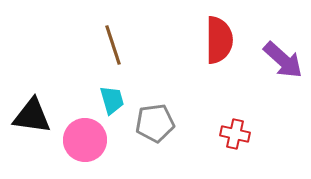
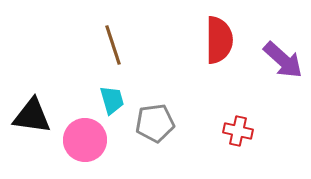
red cross: moved 3 px right, 3 px up
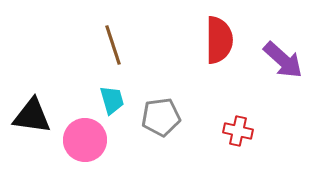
gray pentagon: moved 6 px right, 6 px up
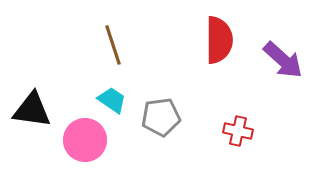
cyan trapezoid: rotated 40 degrees counterclockwise
black triangle: moved 6 px up
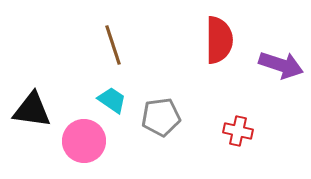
purple arrow: moved 2 px left, 5 px down; rotated 24 degrees counterclockwise
pink circle: moved 1 px left, 1 px down
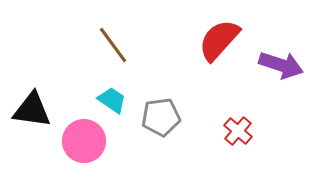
red semicircle: rotated 138 degrees counterclockwise
brown line: rotated 18 degrees counterclockwise
red cross: rotated 28 degrees clockwise
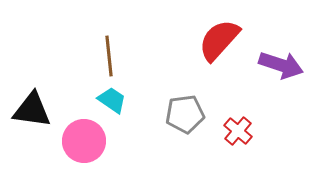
brown line: moved 4 px left, 11 px down; rotated 30 degrees clockwise
gray pentagon: moved 24 px right, 3 px up
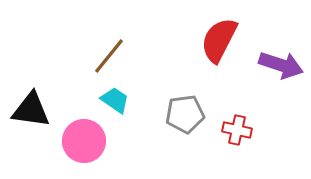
red semicircle: rotated 15 degrees counterclockwise
brown line: rotated 45 degrees clockwise
cyan trapezoid: moved 3 px right
black triangle: moved 1 px left
red cross: moved 1 px left, 1 px up; rotated 28 degrees counterclockwise
